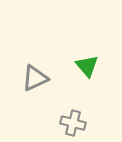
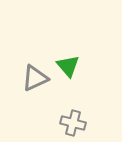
green triangle: moved 19 px left
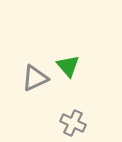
gray cross: rotated 10 degrees clockwise
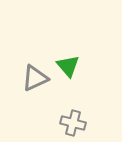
gray cross: rotated 10 degrees counterclockwise
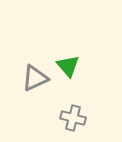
gray cross: moved 5 px up
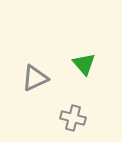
green triangle: moved 16 px right, 2 px up
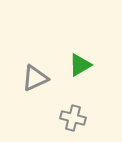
green triangle: moved 4 px left, 1 px down; rotated 40 degrees clockwise
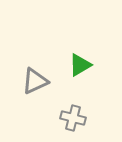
gray triangle: moved 3 px down
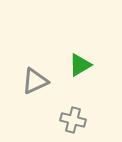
gray cross: moved 2 px down
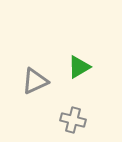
green triangle: moved 1 px left, 2 px down
